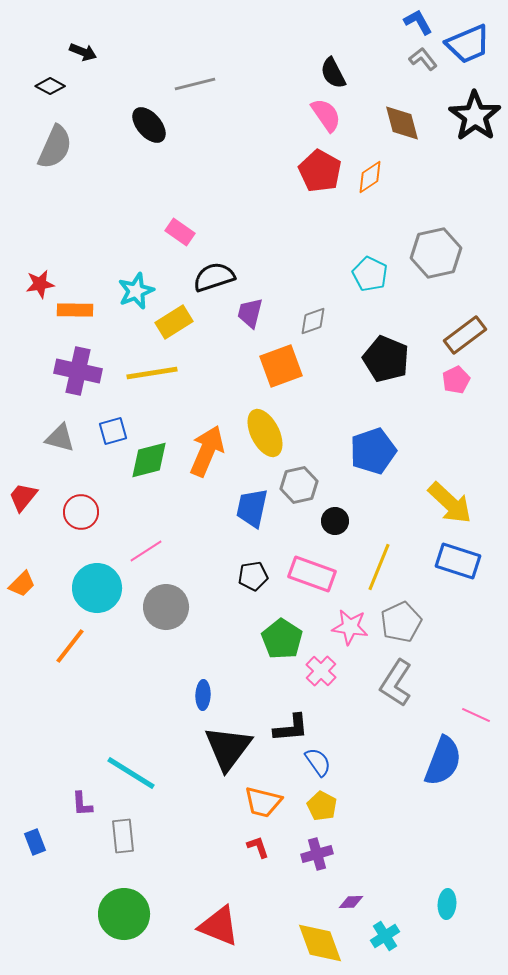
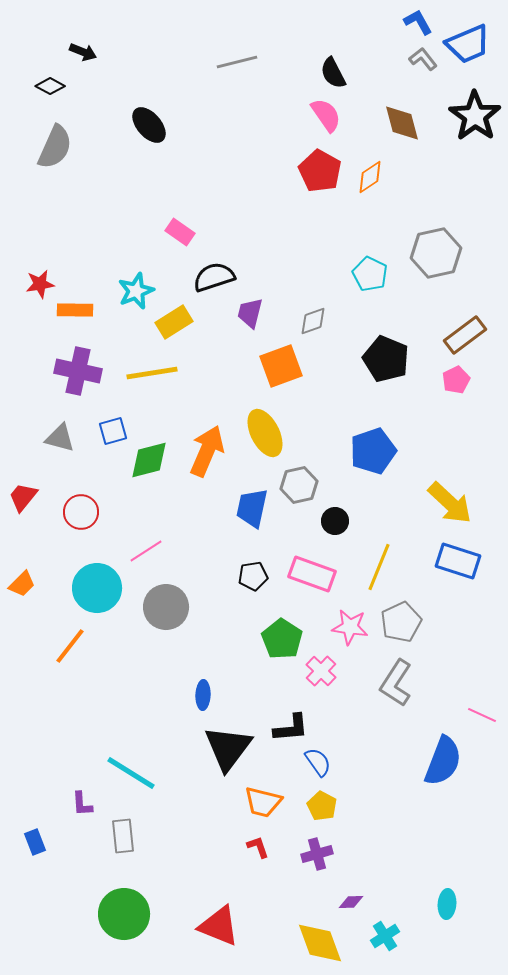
gray line at (195, 84): moved 42 px right, 22 px up
pink line at (476, 715): moved 6 px right
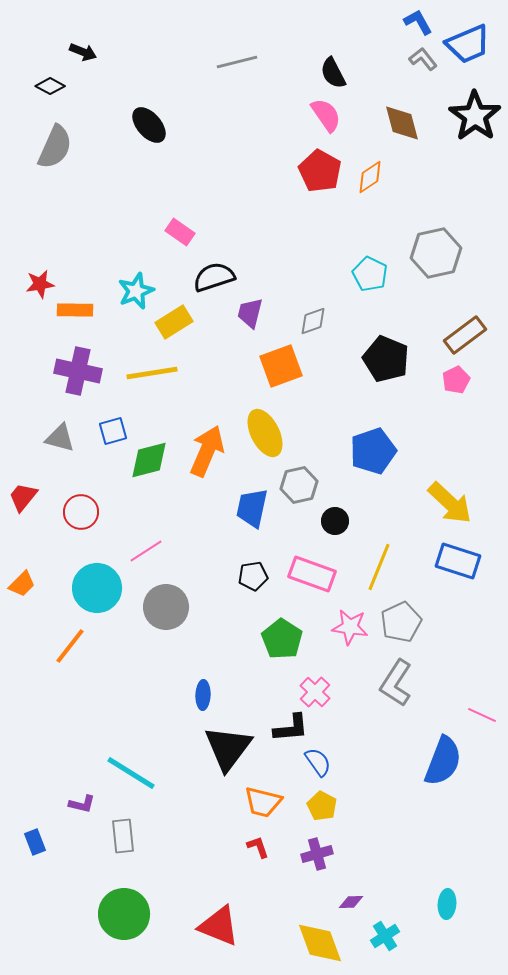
pink cross at (321, 671): moved 6 px left, 21 px down
purple L-shape at (82, 804): rotated 72 degrees counterclockwise
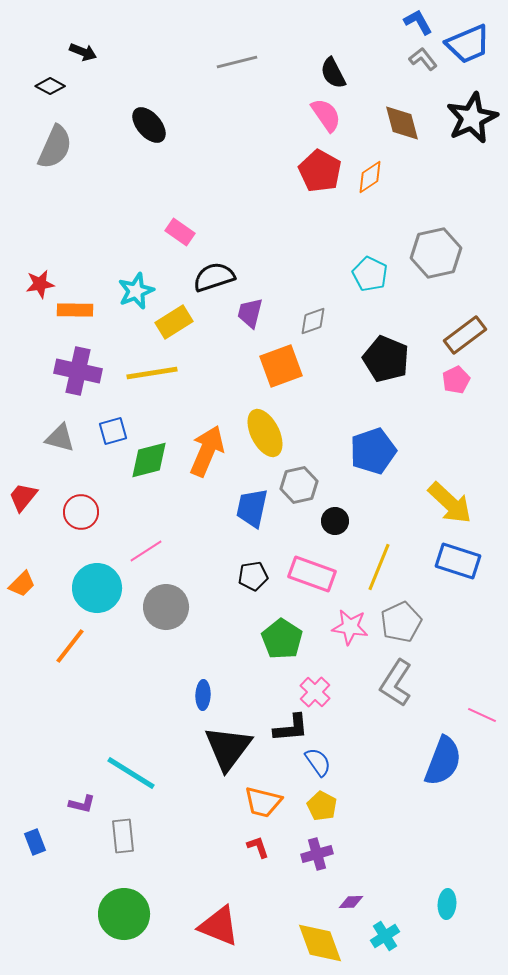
black star at (475, 116): moved 3 px left, 2 px down; rotated 12 degrees clockwise
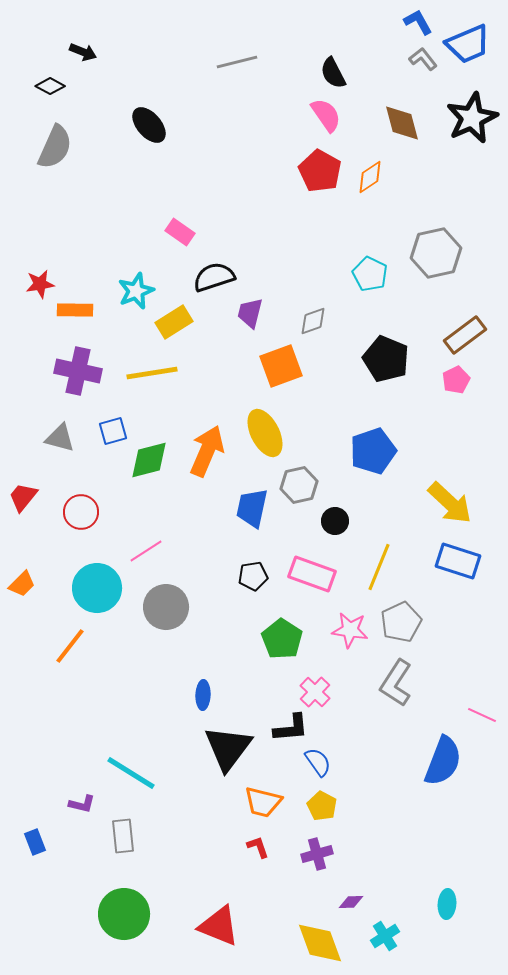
pink star at (350, 627): moved 3 px down
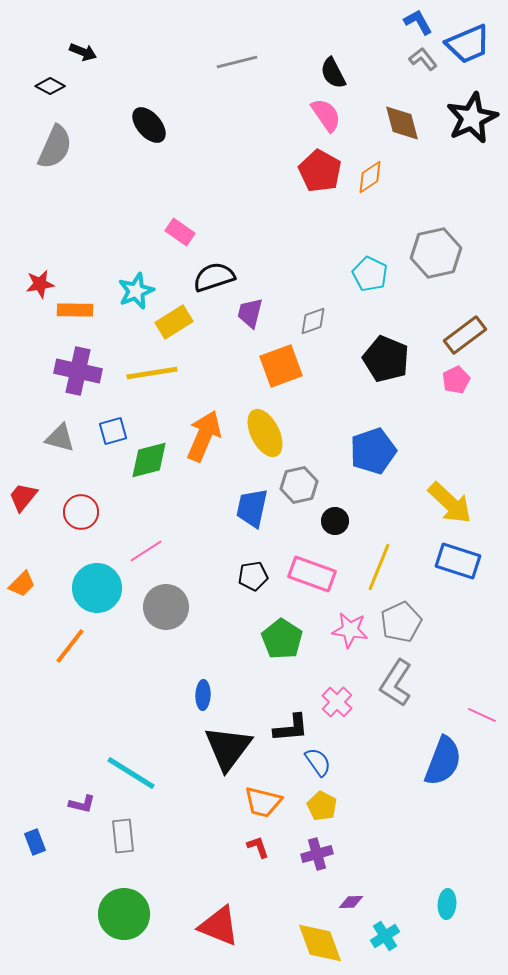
orange arrow at (207, 451): moved 3 px left, 15 px up
pink cross at (315, 692): moved 22 px right, 10 px down
